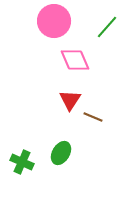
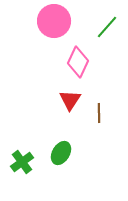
pink diamond: moved 3 px right, 2 px down; rotated 48 degrees clockwise
brown line: moved 6 px right, 4 px up; rotated 66 degrees clockwise
green cross: rotated 30 degrees clockwise
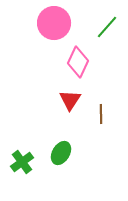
pink circle: moved 2 px down
brown line: moved 2 px right, 1 px down
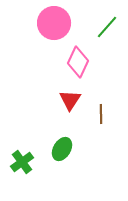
green ellipse: moved 1 px right, 4 px up
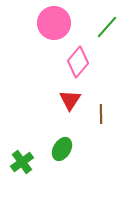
pink diamond: rotated 16 degrees clockwise
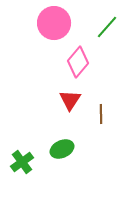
green ellipse: rotated 35 degrees clockwise
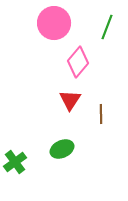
green line: rotated 20 degrees counterclockwise
green cross: moved 7 px left
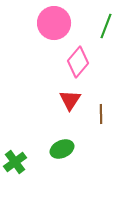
green line: moved 1 px left, 1 px up
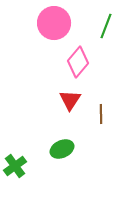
green cross: moved 4 px down
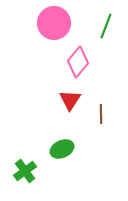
green cross: moved 10 px right, 5 px down
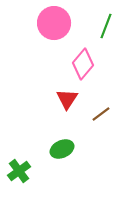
pink diamond: moved 5 px right, 2 px down
red triangle: moved 3 px left, 1 px up
brown line: rotated 54 degrees clockwise
green cross: moved 6 px left
